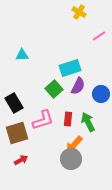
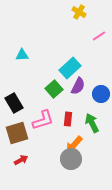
cyan rectangle: rotated 25 degrees counterclockwise
green arrow: moved 4 px right, 1 px down
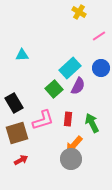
blue circle: moved 26 px up
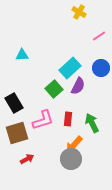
red arrow: moved 6 px right, 1 px up
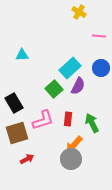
pink line: rotated 40 degrees clockwise
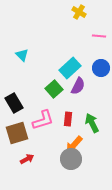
cyan triangle: rotated 48 degrees clockwise
